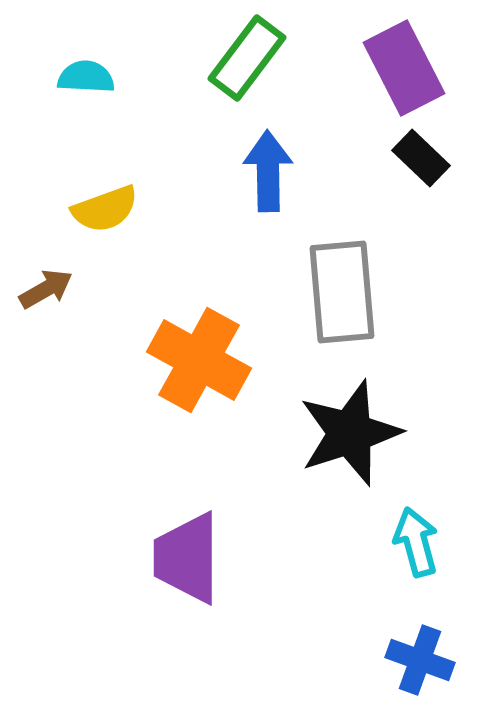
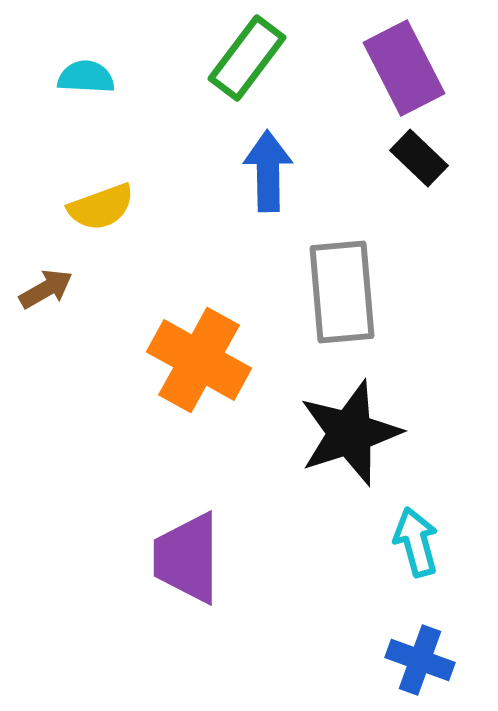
black rectangle: moved 2 px left
yellow semicircle: moved 4 px left, 2 px up
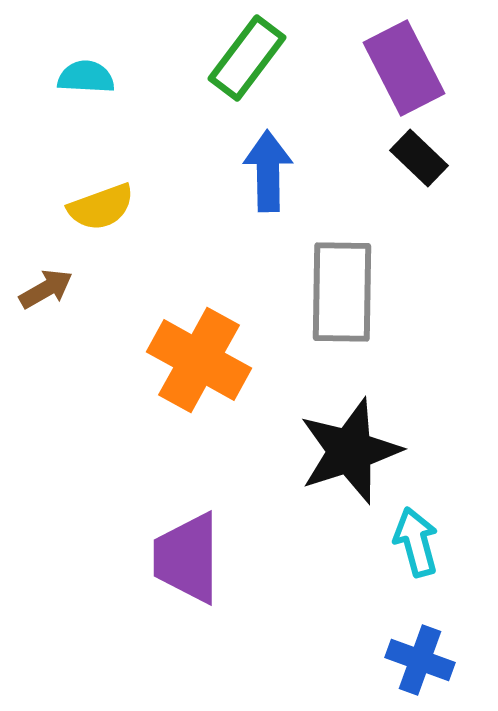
gray rectangle: rotated 6 degrees clockwise
black star: moved 18 px down
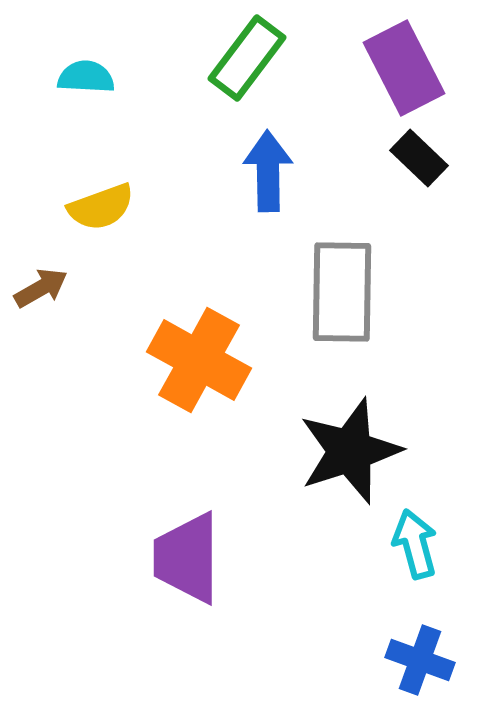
brown arrow: moved 5 px left, 1 px up
cyan arrow: moved 1 px left, 2 px down
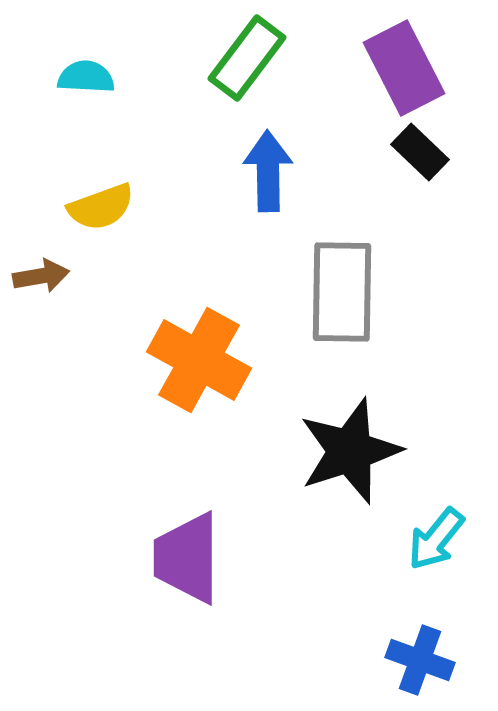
black rectangle: moved 1 px right, 6 px up
brown arrow: moved 12 px up; rotated 20 degrees clockwise
cyan arrow: moved 21 px right, 5 px up; rotated 126 degrees counterclockwise
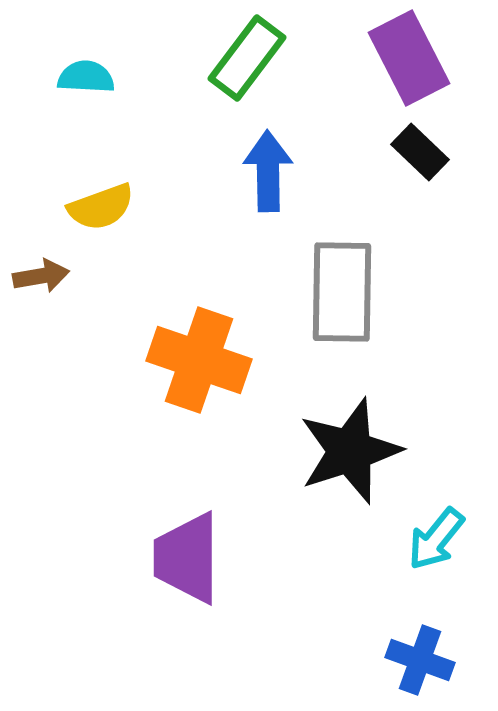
purple rectangle: moved 5 px right, 10 px up
orange cross: rotated 10 degrees counterclockwise
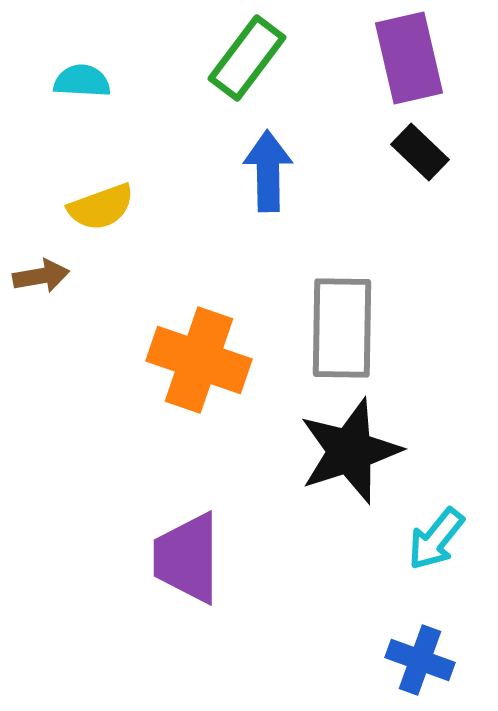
purple rectangle: rotated 14 degrees clockwise
cyan semicircle: moved 4 px left, 4 px down
gray rectangle: moved 36 px down
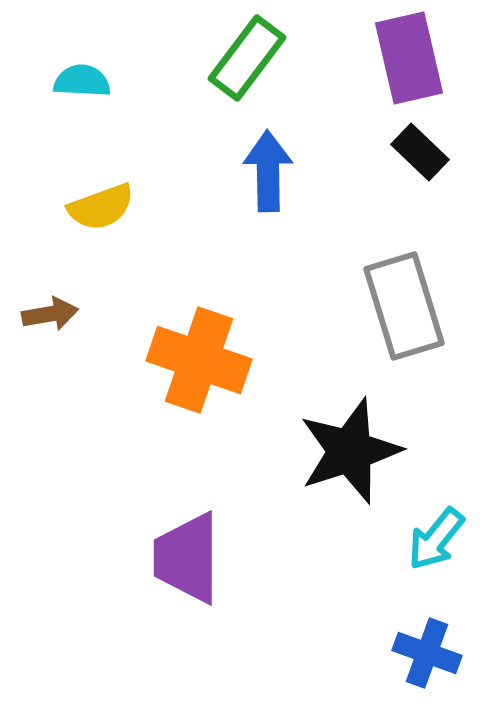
brown arrow: moved 9 px right, 38 px down
gray rectangle: moved 62 px right, 22 px up; rotated 18 degrees counterclockwise
blue cross: moved 7 px right, 7 px up
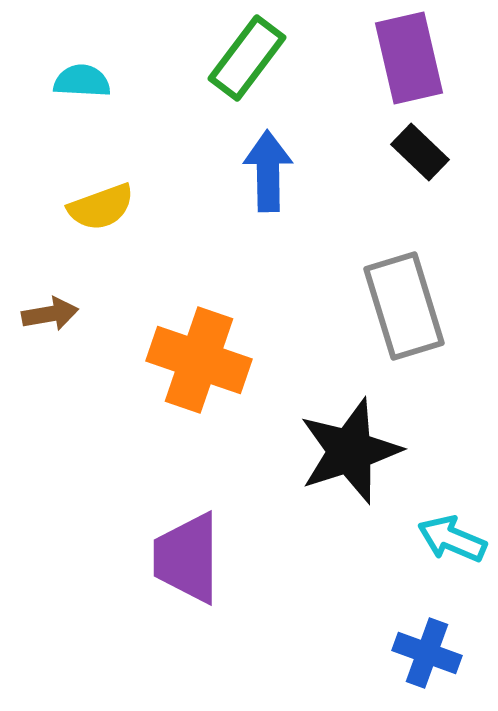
cyan arrow: moved 16 px right; rotated 74 degrees clockwise
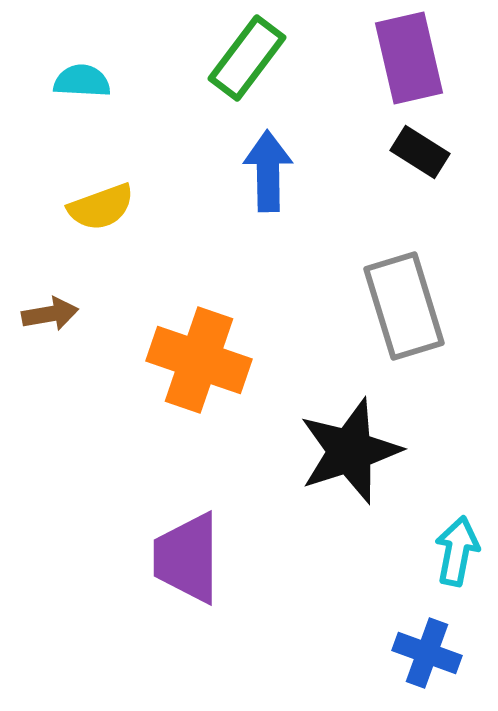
black rectangle: rotated 12 degrees counterclockwise
cyan arrow: moved 5 px right, 12 px down; rotated 78 degrees clockwise
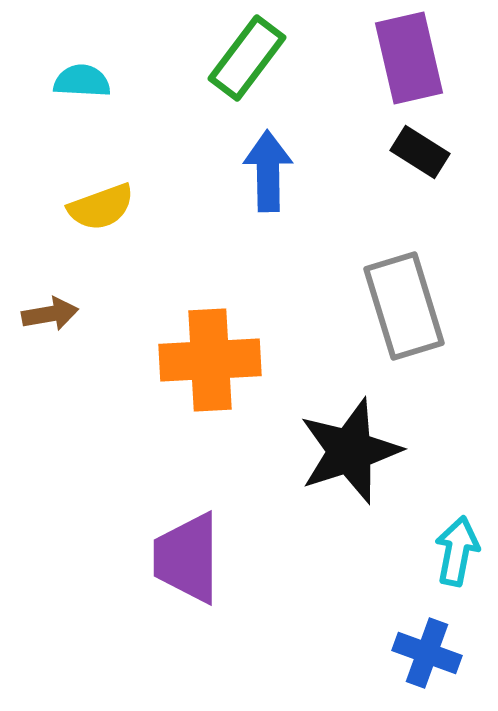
orange cross: moved 11 px right; rotated 22 degrees counterclockwise
